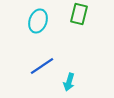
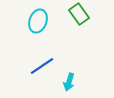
green rectangle: rotated 50 degrees counterclockwise
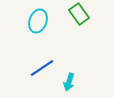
blue line: moved 2 px down
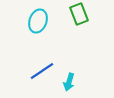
green rectangle: rotated 15 degrees clockwise
blue line: moved 3 px down
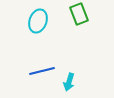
blue line: rotated 20 degrees clockwise
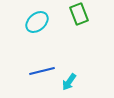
cyan ellipse: moved 1 px left, 1 px down; rotated 30 degrees clockwise
cyan arrow: rotated 18 degrees clockwise
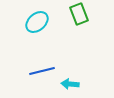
cyan arrow: moved 1 px right, 2 px down; rotated 60 degrees clockwise
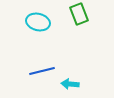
cyan ellipse: moved 1 px right; rotated 55 degrees clockwise
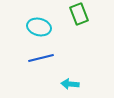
cyan ellipse: moved 1 px right, 5 px down
blue line: moved 1 px left, 13 px up
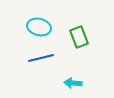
green rectangle: moved 23 px down
cyan arrow: moved 3 px right, 1 px up
